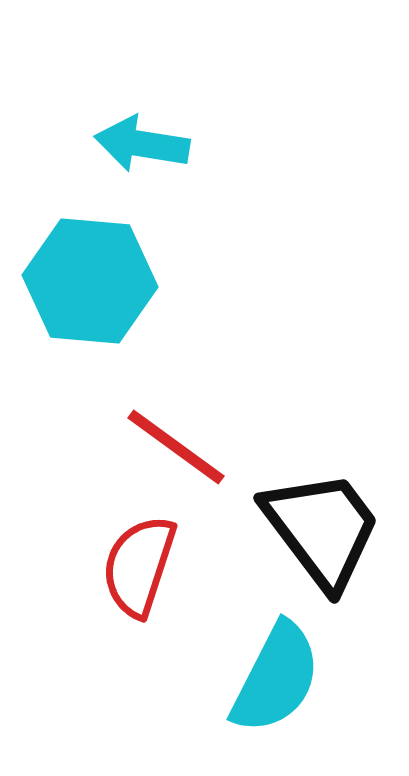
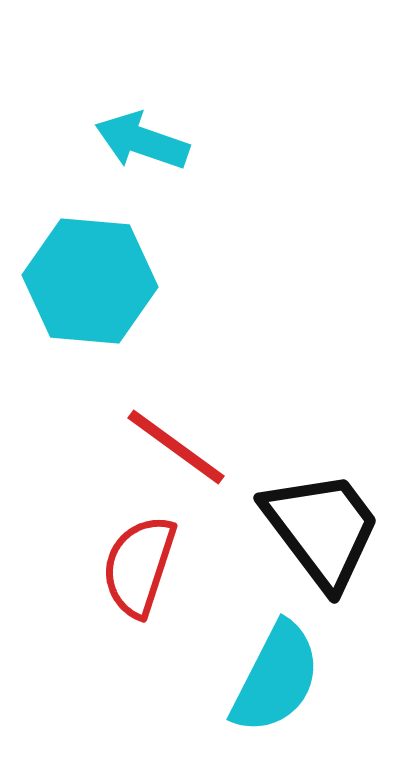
cyan arrow: moved 3 px up; rotated 10 degrees clockwise
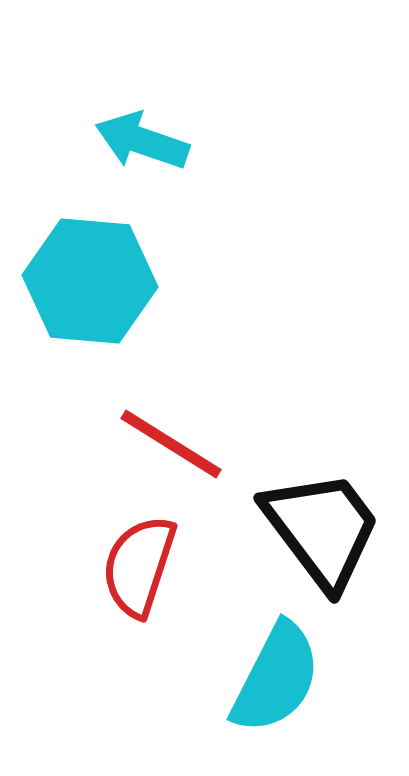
red line: moved 5 px left, 3 px up; rotated 4 degrees counterclockwise
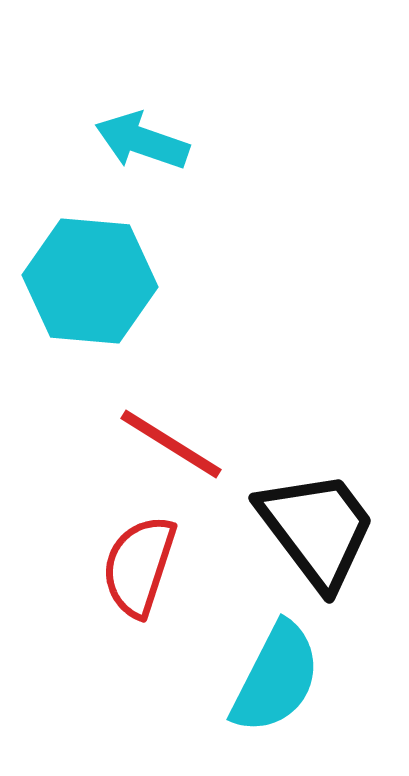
black trapezoid: moved 5 px left
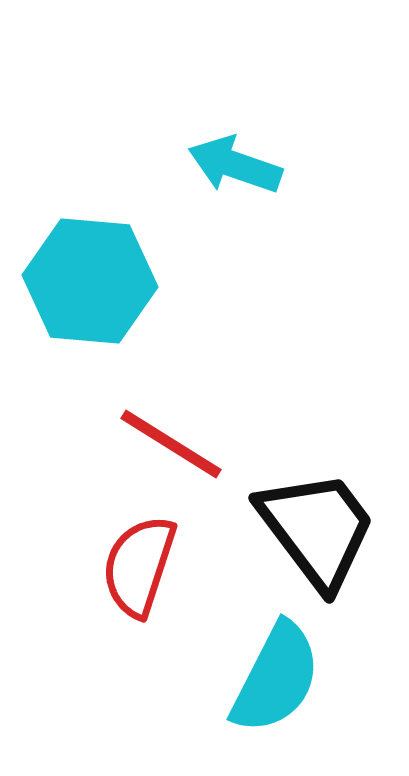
cyan arrow: moved 93 px right, 24 px down
